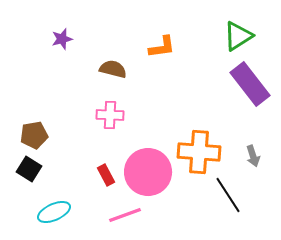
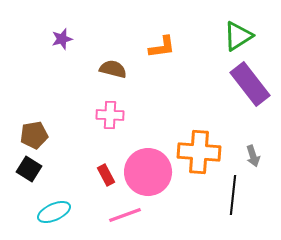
black line: moved 5 px right; rotated 39 degrees clockwise
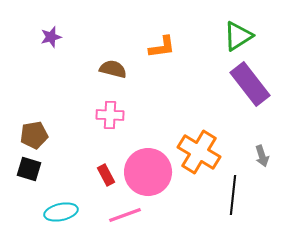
purple star: moved 11 px left, 2 px up
orange cross: rotated 27 degrees clockwise
gray arrow: moved 9 px right
black square: rotated 15 degrees counterclockwise
cyan ellipse: moved 7 px right; rotated 12 degrees clockwise
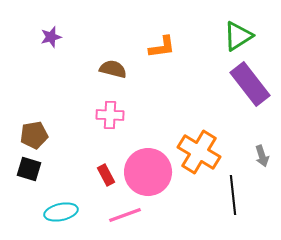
black line: rotated 12 degrees counterclockwise
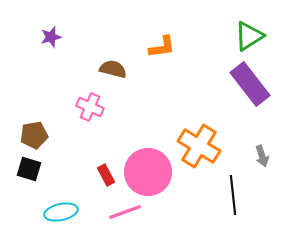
green triangle: moved 11 px right
pink cross: moved 20 px left, 8 px up; rotated 20 degrees clockwise
orange cross: moved 6 px up
pink line: moved 3 px up
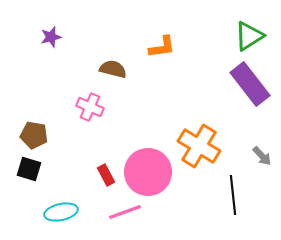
brown pentagon: rotated 20 degrees clockwise
gray arrow: rotated 25 degrees counterclockwise
